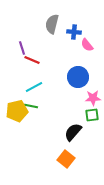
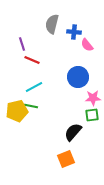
purple line: moved 4 px up
orange square: rotated 30 degrees clockwise
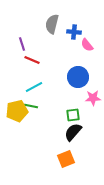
green square: moved 19 px left
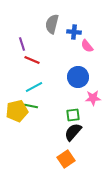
pink semicircle: moved 1 px down
orange square: rotated 12 degrees counterclockwise
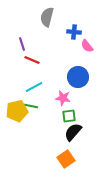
gray semicircle: moved 5 px left, 7 px up
pink star: moved 30 px left; rotated 14 degrees clockwise
green square: moved 4 px left, 1 px down
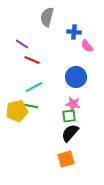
purple line: rotated 40 degrees counterclockwise
blue circle: moved 2 px left
pink star: moved 10 px right, 6 px down
black semicircle: moved 3 px left, 1 px down
orange square: rotated 18 degrees clockwise
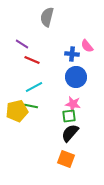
blue cross: moved 2 px left, 22 px down
orange square: rotated 36 degrees clockwise
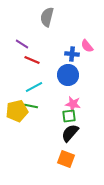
blue circle: moved 8 px left, 2 px up
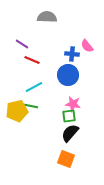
gray semicircle: rotated 78 degrees clockwise
